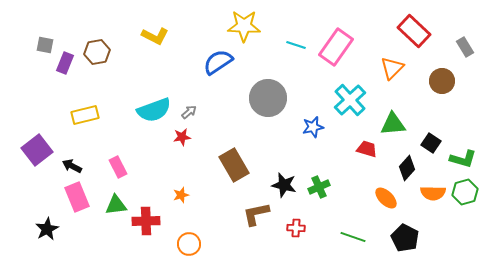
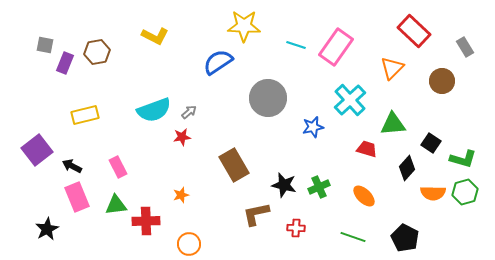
orange ellipse at (386, 198): moved 22 px left, 2 px up
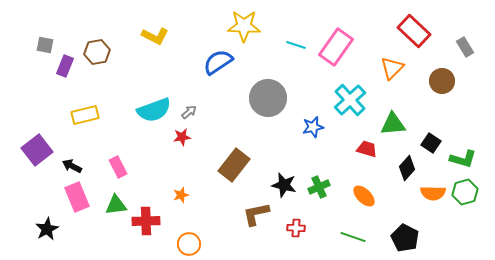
purple rectangle at (65, 63): moved 3 px down
brown rectangle at (234, 165): rotated 68 degrees clockwise
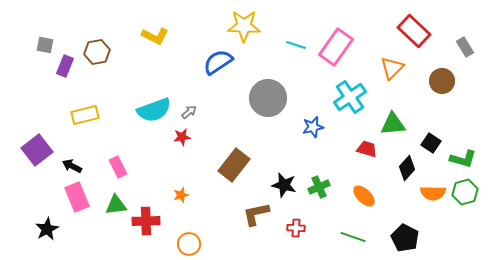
cyan cross at (350, 100): moved 3 px up; rotated 8 degrees clockwise
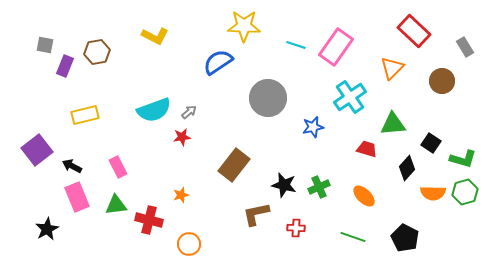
red cross at (146, 221): moved 3 px right, 1 px up; rotated 16 degrees clockwise
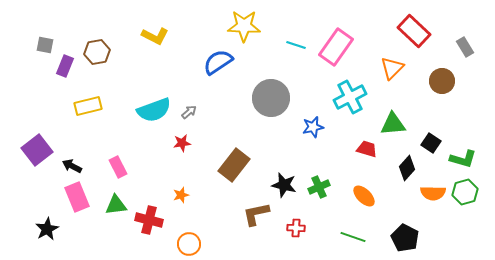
cyan cross at (350, 97): rotated 8 degrees clockwise
gray circle at (268, 98): moved 3 px right
yellow rectangle at (85, 115): moved 3 px right, 9 px up
red star at (182, 137): moved 6 px down
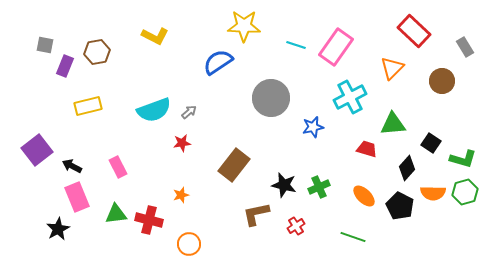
green triangle at (116, 205): moved 9 px down
red cross at (296, 228): moved 2 px up; rotated 36 degrees counterclockwise
black star at (47, 229): moved 11 px right
black pentagon at (405, 238): moved 5 px left, 32 px up
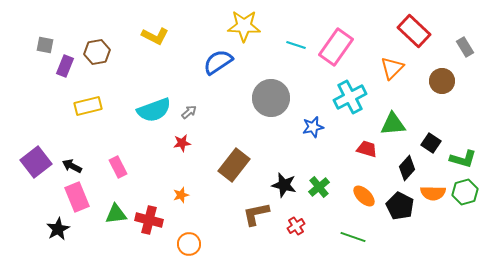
purple square at (37, 150): moved 1 px left, 12 px down
green cross at (319, 187): rotated 15 degrees counterclockwise
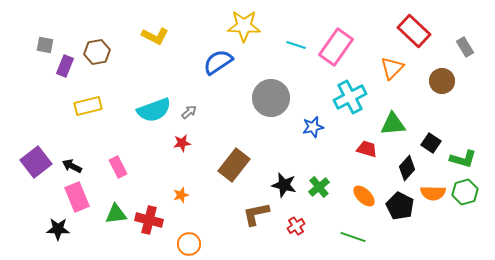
black star at (58, 229): rotated 30 degrees clockwise
